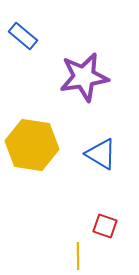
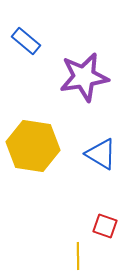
blue rectangle: moved 3 px right, 5 px down
yellow hexagon: moved 1 px right, 1 px down
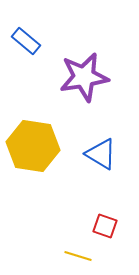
yellow line: rotated 72 degrees counterclockwise
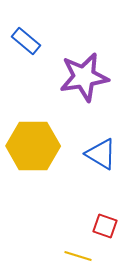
yellow hexagon: rotated 9 degrees counterclockwise
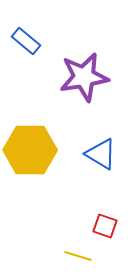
yellow hexagon: moved 3 px left, 4 px down
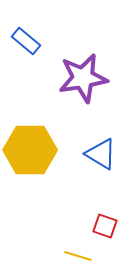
purple star: moved 1 px left, 1 px down
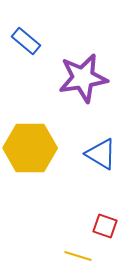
yellow hexagon: moved 2 px up
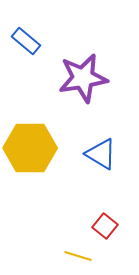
red square: rotated 20 degrees clockwise
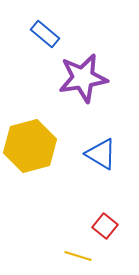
blue rectangle: moved 19 px right, 7 px up
yellow hexagon: moved 2 px up; rotated 15 degrees counterclockwise
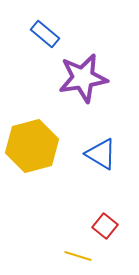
yellow hexagon: moved 2 px right
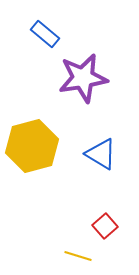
red square: rotated 10 degrees clockwise
